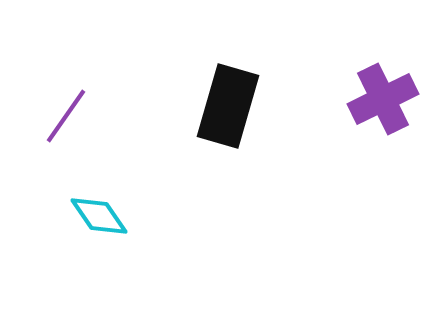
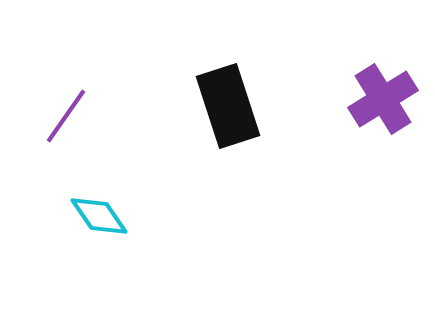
purple cross: rotated 6 degrees counterclockwise
black rectangle: rotated 34 degrees counterclockwise
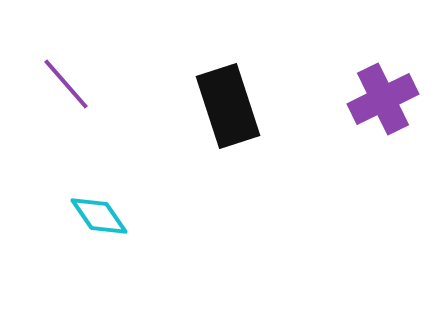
purple cross: rotated 6 degrees clockwise
purple line: moved 32 px up; rotated 76 degrees counterclockwise
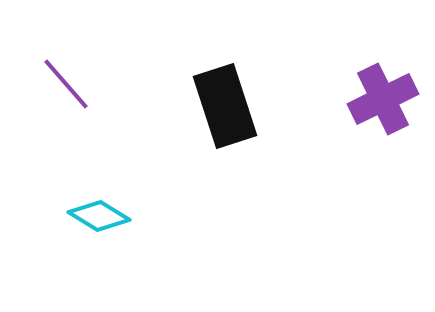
black rectangle: moved 3 px left
cyan diamond: rotated 24 degrees counterclockwise
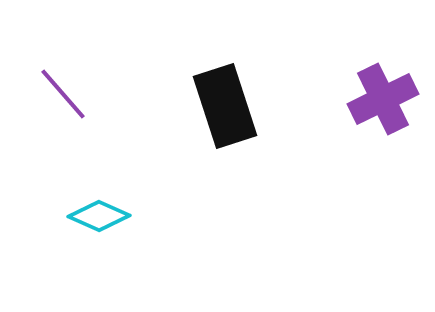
purple line: moved 3 px left, 10 px down
cyan diamond: rotated 8 degrees counterclockwise
